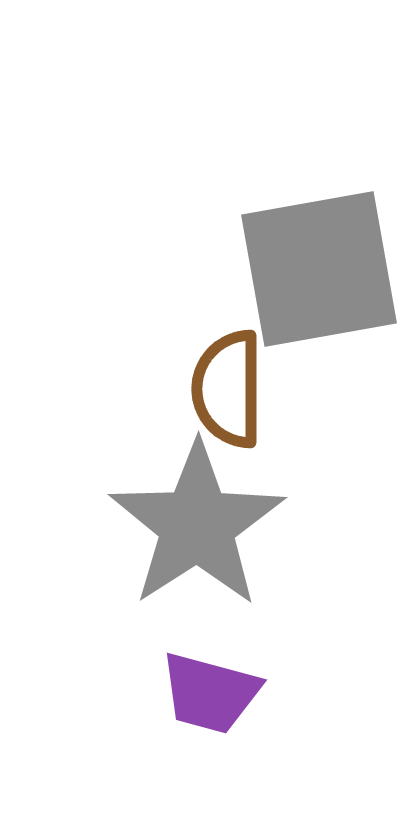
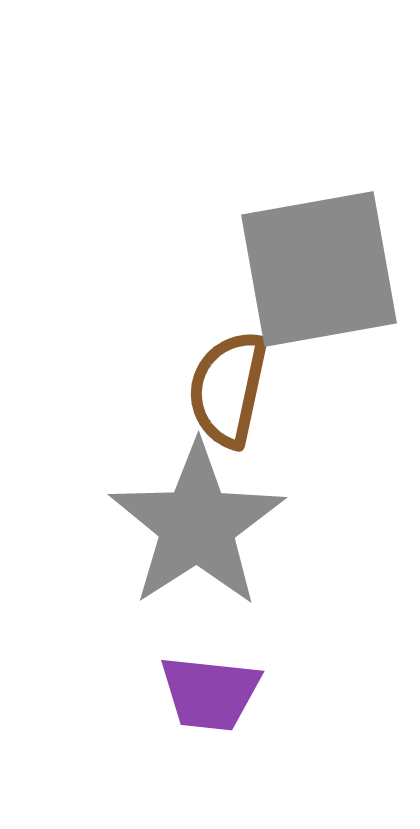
brown semicircle: rotated 12 degrees clockwise
purple trapezoid: rotated 9 degrees counterclockwise
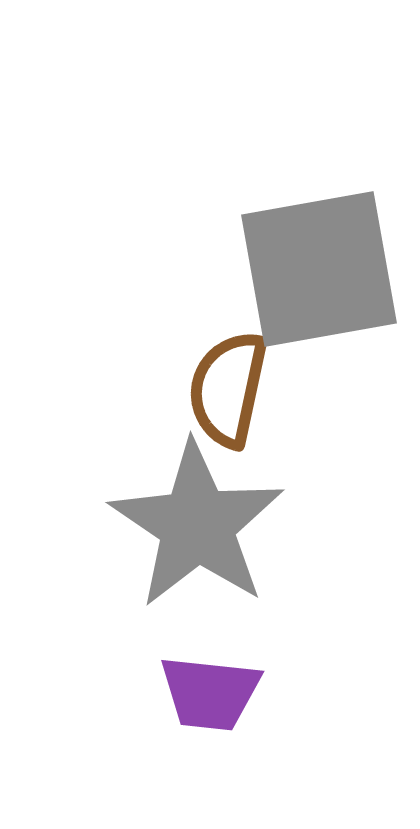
gray star: rotated 5 degrees counterclockwise
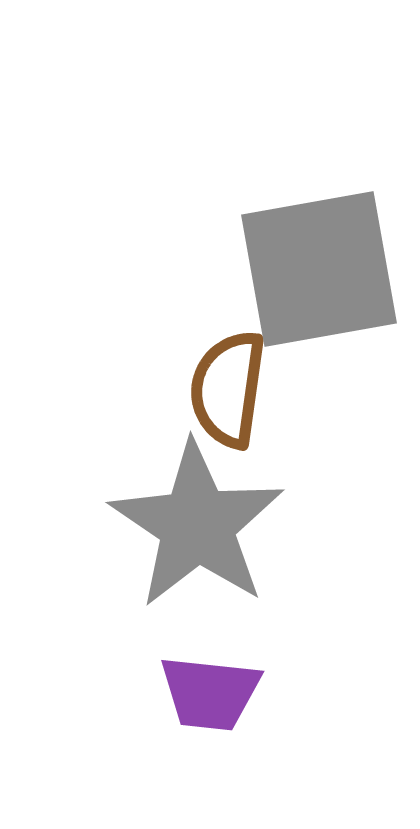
brown semicircle: rotated 4 degrees counterclockwise
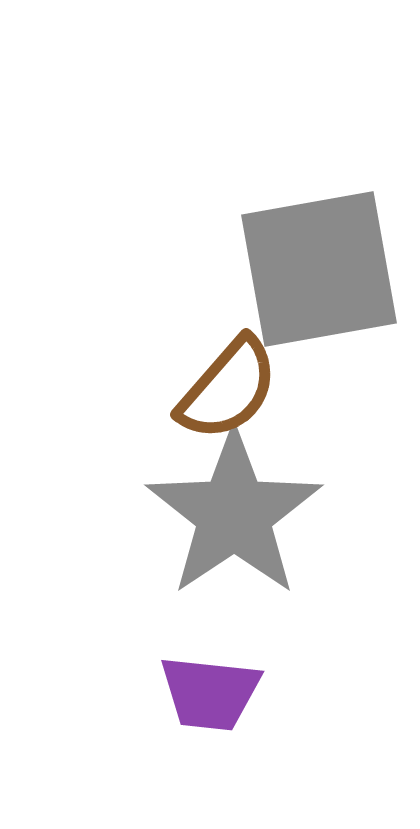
brown semicircle: rotated 147 degrees counterclockwise
gray star: moved 37 px right, 11 px up; rotated 4 degrees clockwise
